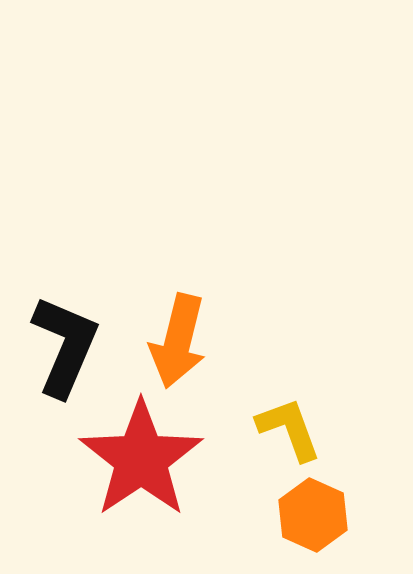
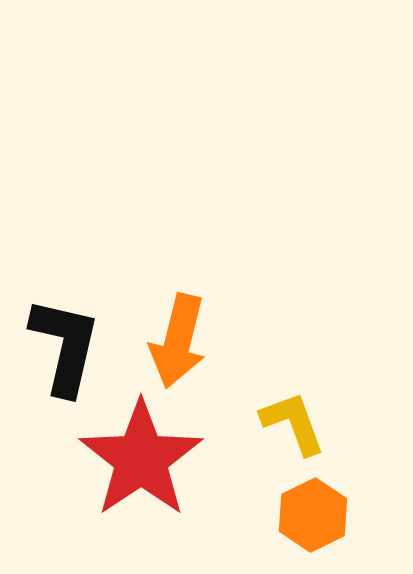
black L-shape: rotated 10 degrees counterclockwise
yellow L-shape: moved 4 px right, 6 px up
orange hexagon: rotated 10 degrees clockwise
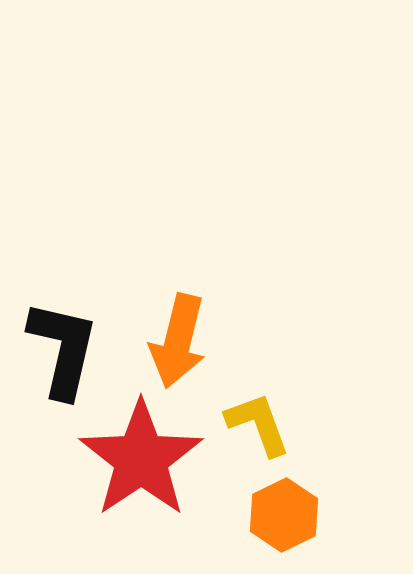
black L-shape: moved 2 px left, 3 px down
yellow L-shape: moved 35 px left, 1 px down
orange hexagon: moved 29 px left
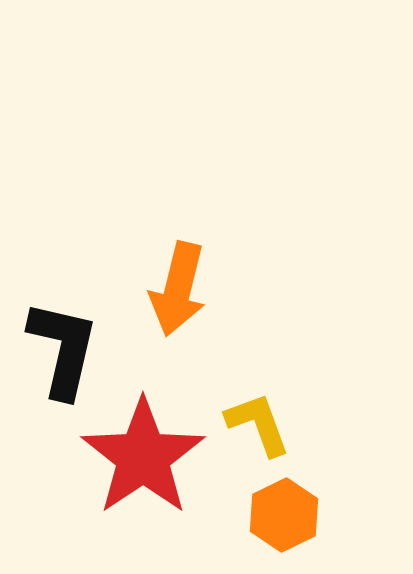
orange arrow: moved 52 px up
red star: moved 2 px right, 2 px up
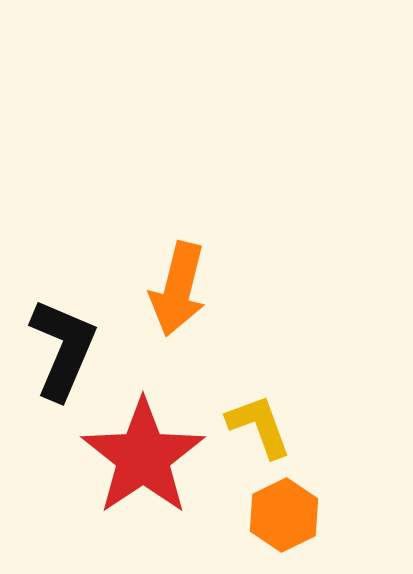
black L-shape: rotated 10 degrees clockwise
yellow L-shape: moved 1 px right, 2 px down
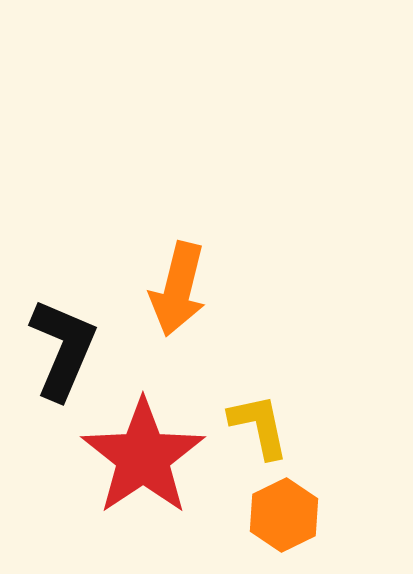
yellow L-shape: rotated 8 degrees clockwise
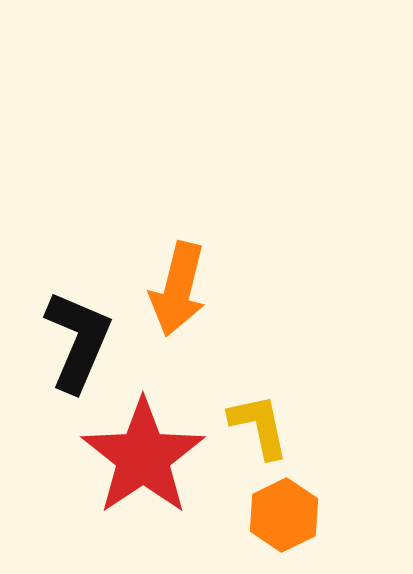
black L-shape: moved 15 px right, 8 px up
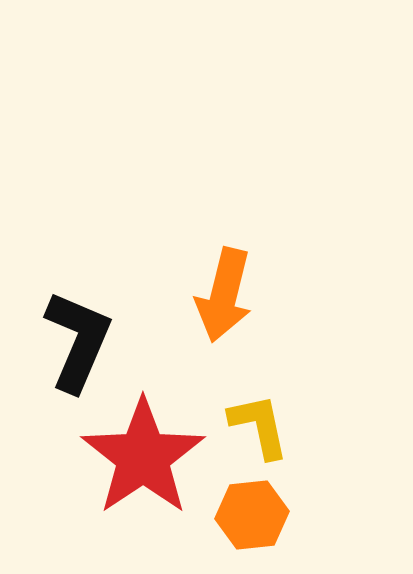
orange arrow: moved 46 px right, 6 px down
orange hexagon: moved 32 px left; rotated 20 degrees clockwise
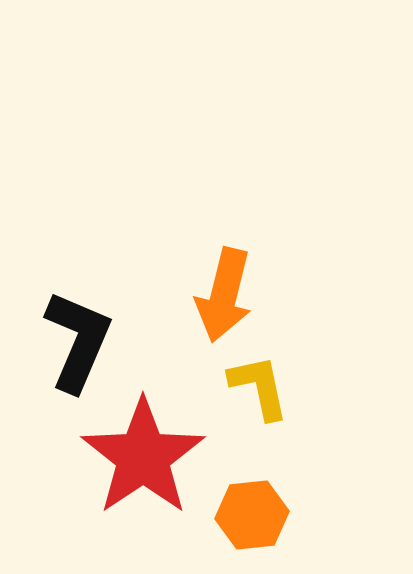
yellow L-shape: moved 39 px up
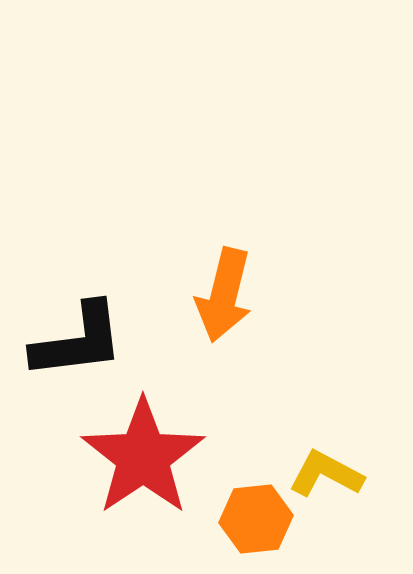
black L-shape: rotated 60 degrees clockwise
yellow L-shape: moved 67 px right, 87 px down; rotated 50 degrees counterclockwise
orange hexagon: moved 4 px right, 4 px down
